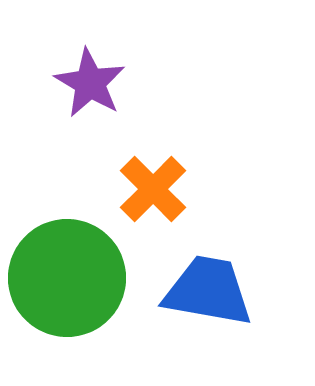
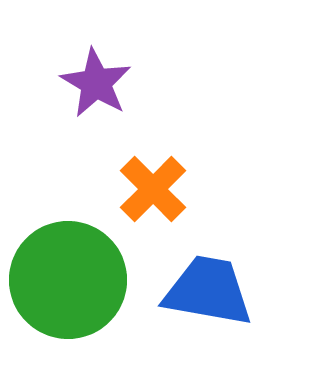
purple star: moved 6 px right
green circle: moved 1 px right, 2 px down
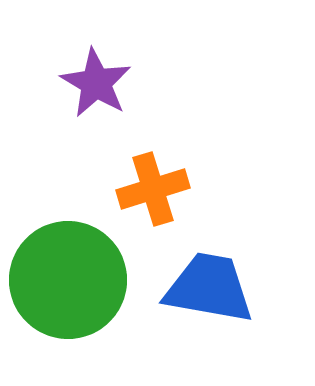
orange cross: rotated 28 degrees clockwise
blue trapezoid: moved 1 px right, 3 px up
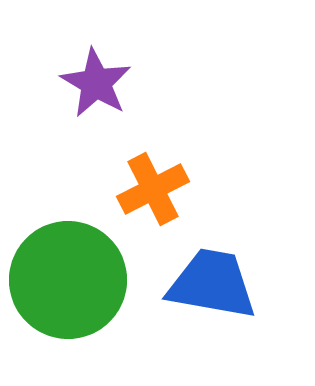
orange cross: rotated 10 degrees counterclockwise
blue trapezoid: moved 3 px right, 4 px up
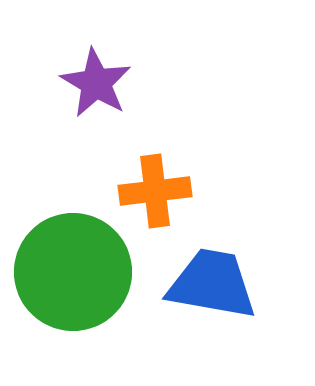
orange cross: moved 2 px right, 2 px down; rotated 20 degrees clockwise
green circle: moved 5 px right, 8 px up
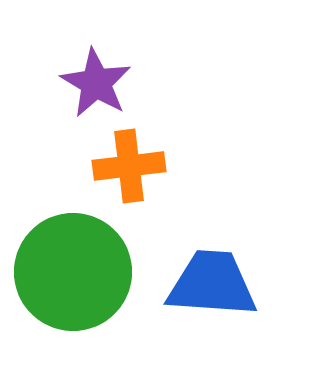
orange cross: moved 26 px left, 25 px up
blue trapezoid: rotated 6 degrees counterclockwise
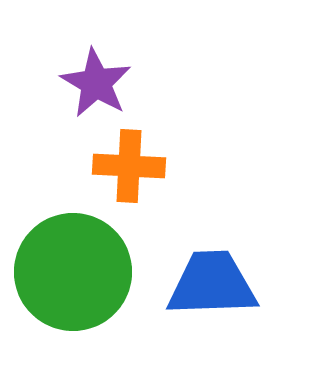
orange cross: rotated 10 degrees clockwise
blue trapezoid: rotated 6 degrees counterclockwise
